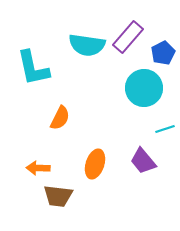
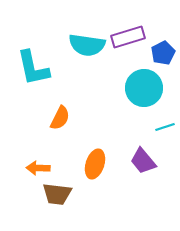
purple rectangle: rotated 32 degrees clockwise
cyan line: moved 2 px up
brown trapezoid: moved 1 px left, 2 px up
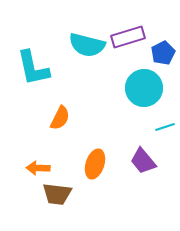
cyan semicircle: rotated 6 degrees clockwise
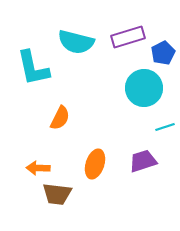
cyan semicircle: moved 11 px left, 3 px up
purple trapezoid: rotated 112 degrees clockwise
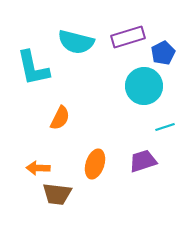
cyan circle: moved 2 px up
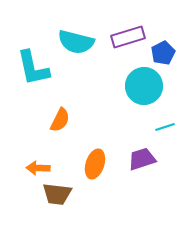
orange semicircle: moved 2 px down
purple trapezoid: moved 1 px left, 2 px up
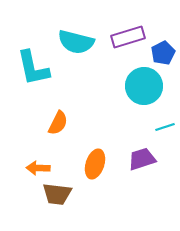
orange semicircle: moved 2 px left, 3 px down
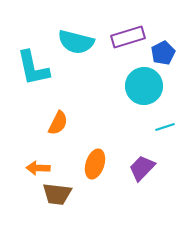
purple trapezoid: moved 9 px down; rotated 28 degrees counterclockwise
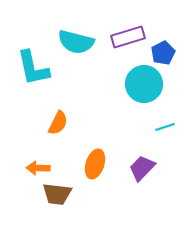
cyan circle: moved 2 px up
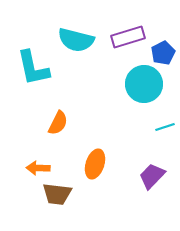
cyan semicircle: moved 2 px up
purple trapezoid: moved 10 px right, 8 px down
